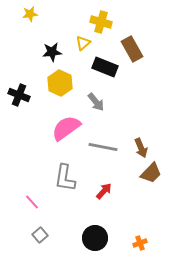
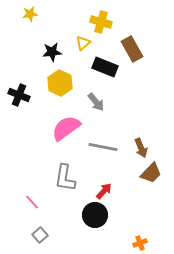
black circle: moved 23 px up
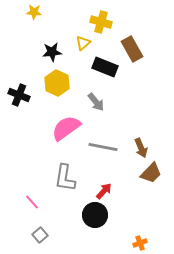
yellow star: moved 4 px right, 2 px up; rotated 14 degrees clockwise
yellow hexagon: moved 3 px left
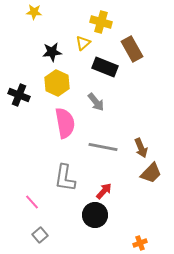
pink semicircle: moved 1 px left, 5 px up; rotated 116 degrees clockwise
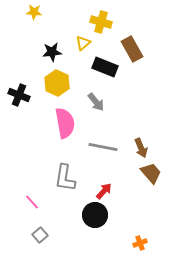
brown trapezoid: rotated 85 degrees counterclockwise
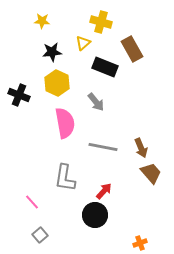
yellow star: moved 8 px right, 9 px down
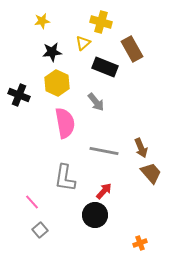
yellow star: rotated 14 degrees counterclockwise
gray line: moved 1 px right, 4 px down
gray square: moved 5 px up
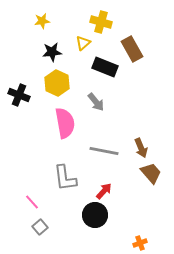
gray L-shape: rotated 16 degrees counterclockwise
gray square: moved 3 px up
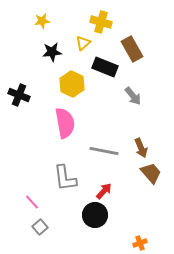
yellow hexagon: moved 15 px right, 1 px down
gray arrow: moved 37 px right, 6 px up
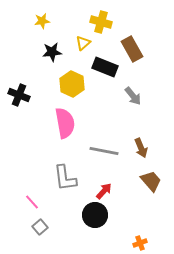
brown trapezoid: moved 8 px down
